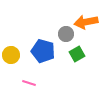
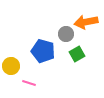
yellow circle: moved 11 px down
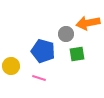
orange arrow: moved 2 px right, 1 px down
green square: rotated 21 degrees clockwise
pink line: moved 10 px right, 5 px up
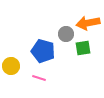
green square: moved 6 px right, 6 px up
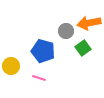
orange arrow: moved 1 px right
gray circle: moved 3 px up
green square: rotated 28 degrees counterclockwise
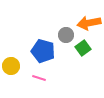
gray circle: moved 4 px down
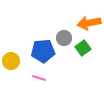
gray circle: moved 2 px left, 3 px down
blue pentagon: rotated 20 degrees counterclockwise
yellow circle: moved 5 px up
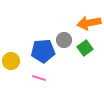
gray circle: moved 2 px down
green square: moved 2 px right
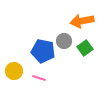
orange arrow: moved 7 px left, 2 px up
gray circle: moved 1 px down
blue pentagon: rotated 15 degrees clockwise
yellow circle: moved 3 px right, 10 px down
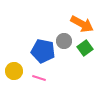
orange arrow: moved 3 px down; rotated 140 degrees counterclockwise
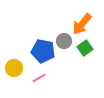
orange arrow: rotated 100 degrees clockwise
yellow circle: moved 3 px up
pink line: rotated 48 degrees counterclockwise
